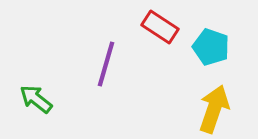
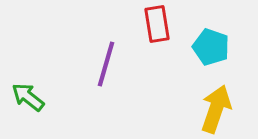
red rectangle: moved 3 px left, 3 px up; rotated 48 degrees clockwise
green arrow: moved 8 px left, 2 px up
yellow arrow: moved 2 px right
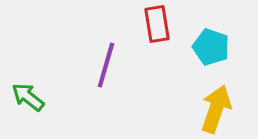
purple line: moved 1 px down
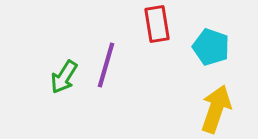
green arrow: moved 36 px right, 20 px up; rotated 96 degrees counterclockwise
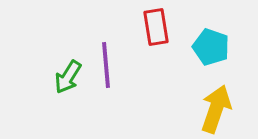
red rectangle: moved 1 px left, 3 px down
purple line: rotated 21 degrees counterclockwise
green arrow: moved 4 px right
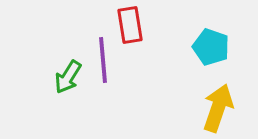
red rectangle: moved 26 px left, 2 px up
purple line: moved 3 px left, 5 px up
yellow arrow: moved 2 px right, 1 px up
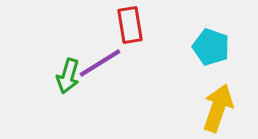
purple line: moved 3 px left, 3 px down; rotated 63 degrees clockwise
green arrow: moved 1 px up; rotated 16 degrees counterclockwise
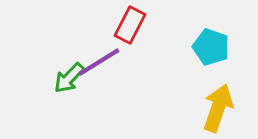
red rectangle: rotated 36 degrees clockwise
purple line: moved 1 px left, 1 px up
green arrow: moved 1 px right, 2 px down; rotated 28 degrees clockwise
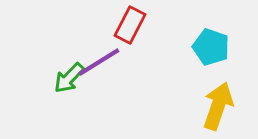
yellow arrow: moved 2 px up
